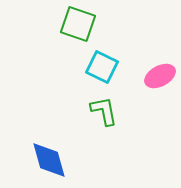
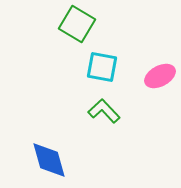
green square: moved 1 px left; rotated 12 degrees clockwise
cyan square: rotated 16 degrees counterclockwise
green L-shape: rotated 32 degrees counterclockwise
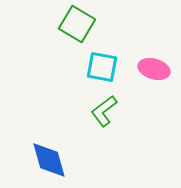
pink ellipse: moved 6 px left, 7 px up; rotated 44 degrees clockwise
green L-shape: rotated 84 degrees counterclockwise
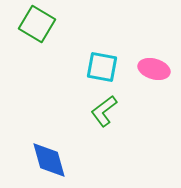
green square: moved 40 px left
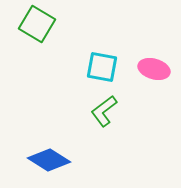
blue diamond: rotated 42 degrees counterclockwise
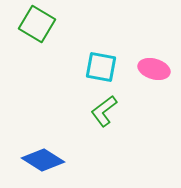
cyan square: moved 1 px left
blue diamond: moved 6 px left
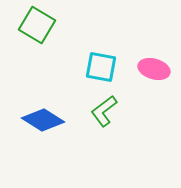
green square: moved 1 px down
blue diamond: moved 40 px up
